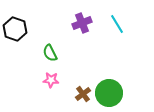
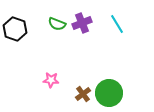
green semicircle: moved 7 px right, 29 px up; rotated 42 degrees counterclockwise
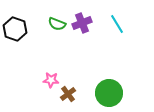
brown cross: moved 15 px left
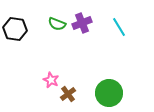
cyan line: moved 2 px right, 3 px down
black hexagon: rotated 10 degrees counterclockwise
pink star: rotated 21 degrees clockwise
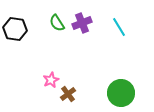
green semicircle: moved 1 px up; rotated 36 degrees clockwise
pink star: rotated 21 degrees clockwise
green circle: moved 12 px right
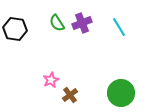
brown cross: moved 2 px right, 1 px down
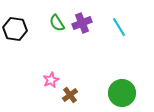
green circle: moved 1 px right
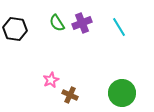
brown cross: rotated 28 degrees counterclockwise
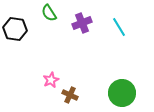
green semicircle: moved 8 px left, 10 px up
